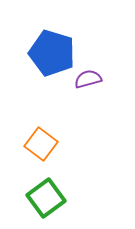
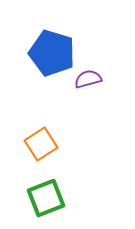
orange square: rotated 20 degrees clockwise
green square: rotated 15 degrees clockwise
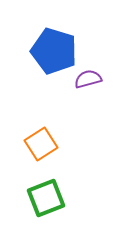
blue pentagon: moved 2 px right, 2 px up
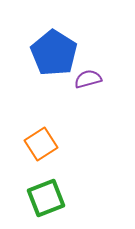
blue pentagon: moved 2 px down; rotated 15 degrees clockwise
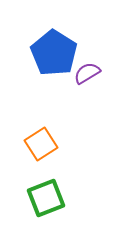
purple semicircle: moved 1 px left, 6 px up; rotated 16 degrees counterclockwise
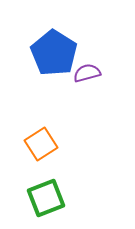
purple semicircle: rotated 16 degrees clockwise
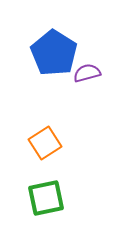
orange square: moved 4 px right, 1 px up
green square: rotated 9 degrees clockwise
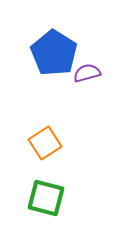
green square: rotated 27 degrees clockwise
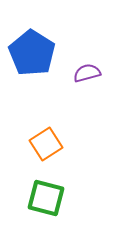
blue pentagon: moved 22 px left
orange square: moved 1 px right, 1 px down
